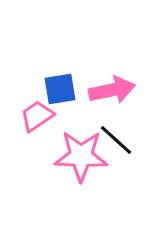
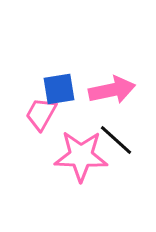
blue square: moved 1 px left
pink trapezoid: moved 4 px right, 2 px up; rotated 27 degrees counterclockwise
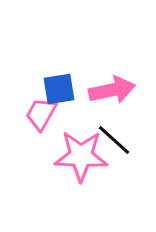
black line: moved 2 px left
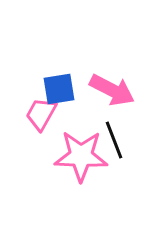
pink arrow: rotated 39 degrees clockwise
black line: rotated 27 degrees clockwise
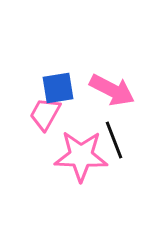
blue square: moved 1 px left, 1 px up
pink trapezoid: moved 4 px right
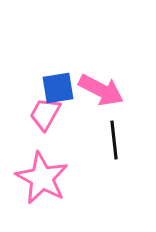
pink arrow: moved 11 px left
black line: rotated 15 degrees clockwise
pink star: moved 39 px left, 22 px down; rotated 26 degrees clockwise
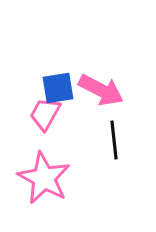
pink star: moved 2 px right
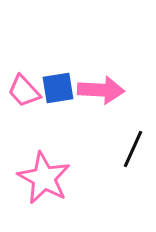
pink arrow: rotated 24 degrees counterclockwise
pink trapezoid: moved 21 px left, 23 px up; rotated 72 degrees counterclockwise
black line: moved 19 px right, 9 px down; rotated 30 degrees clockwise
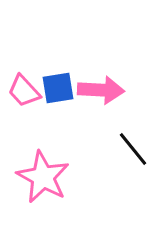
black line: rotated 63 degrees counterclockwise
pink star: moved 1 px left, 1 px up
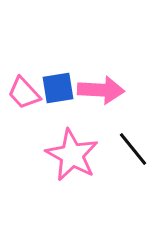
pink trapezoid: moved 2 px down
pink star: moved 29 px right, 22 px up
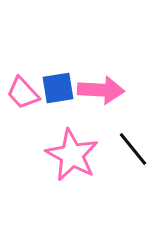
pink trapezoid: moved 1 px left
